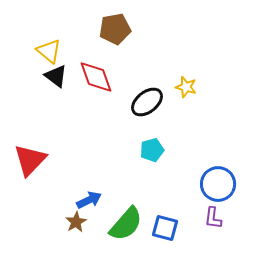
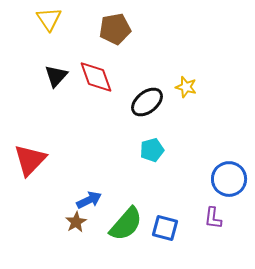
yellow triangle: moved 32 px up; rotated 16 degrees clockwise
black triangle: rotated 35 degrees clockwise
blue circle: moved 11 px right, 5 px up
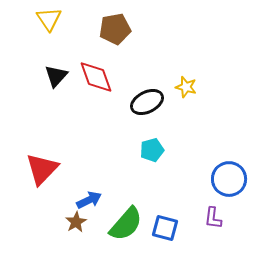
black ellipse: rotated 12 degrees clockwise
red triangle: moved 12 px right, 9 px down
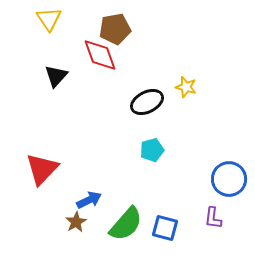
red diamond: moved 4 px right, 22 px up
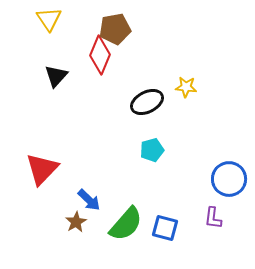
red diamond: rotated 42 degrees clockwise
yellow star: rotated 10 degrees counterclockwise
blue arrow: rotated 70 degrees clockwise
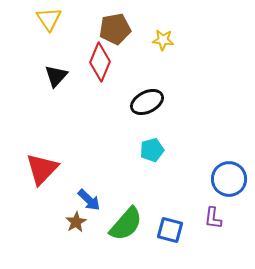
red diamond: moved 7 px down
yellow star: moved 23 px left, 47 px up
blue square: moved 5 px right, 2 px down
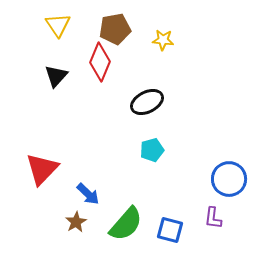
yellow triangle: moved 9 px right, 6 px down
blue arrow: moved 1 px left, 6 px up
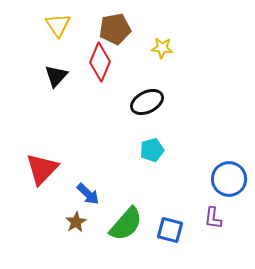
yellow star: moved 1 px left, 8 px down
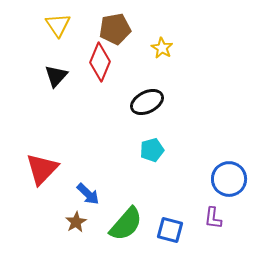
yellow star: rotated 25 degrees clockwise
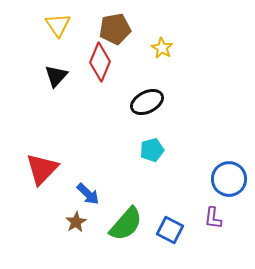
blue square: rotated 12 degrees clockwise
